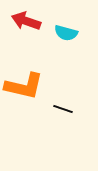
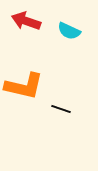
cyan semicircle: moved 3 px right, 2 px up; rotated 10 degrees clockwise
black line: moved 2 px left
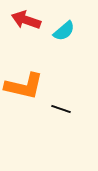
red arrow: moved 1 px up
cyan semicircle: moved 5 px left; rotated 65 degrees counterclockwise
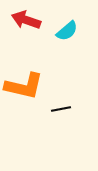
cyan semicircle: moved 3 px right
black line: rotated 30 degrees counterclockwise
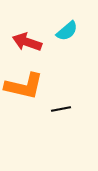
red arrow: moved 1 px right, 22 px down
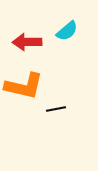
red arrow: rotated 20 degrees counterclockwise
black line: moved 5 px left
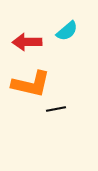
orange L-shape: moved 7 px right, 2 px up
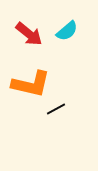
red arrow: moved 2 px right, 8 px up; rotated 140 degrees counterclockwise
black line: rotated 18 degrees counterclockwise
